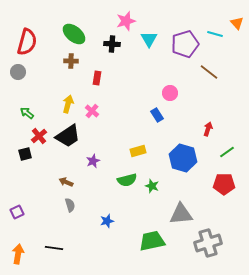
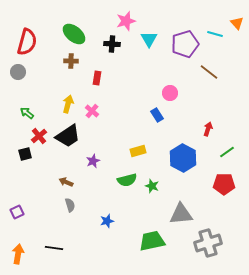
blue hexagon: rotated 12 degrees clockwise
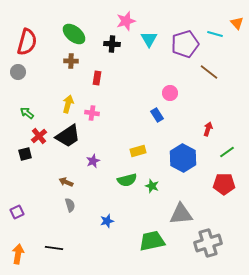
pink cross: moved 2 px down; rotated 32 degrees counterclockwise
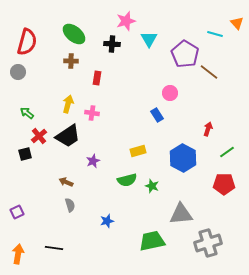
purple pentagon: moved 10 px down; rotated 24 degrees counterclockwise
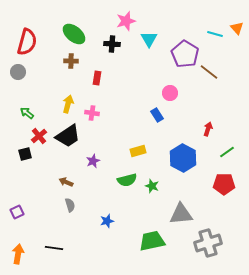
orange triangle: moved 5 px down
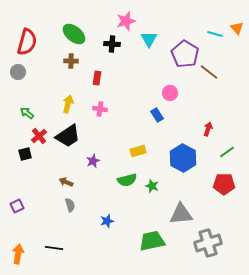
pink cross: moved 8 px right, 4 px up
purple square: moved 6 px up
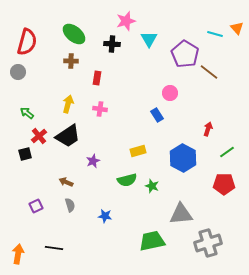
purple square: moved 19 px right
blue star: moved 2 px left, 5 px up; rotated 24 degrees clockwise
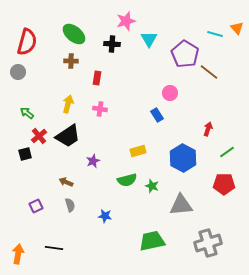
gray triangle: moved 9 px up
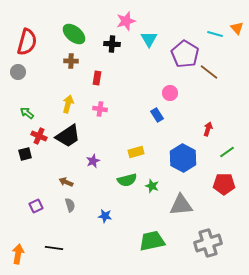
red cross: rotated 28 degrees counterclockwise
yellow rectangle: moved 2 px left, 1 px down
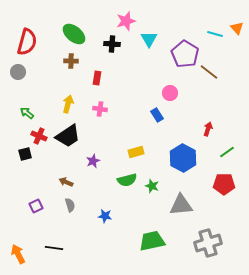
orange arrow: rotated 36 degrees counterclockwise
